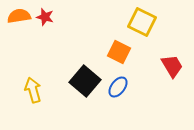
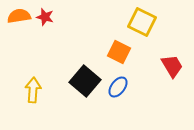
yellow arrow: rotated 20 degrees clockwise
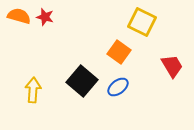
orange semicircle: rotated 25 degrees clockwise
orange square: rotated 10 degrees clockwise
black square: moved 3 px left
blue ellipse: rotated 15 degrees clockwise
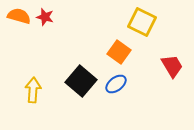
black square: moved 1 px left
blue ellipse: moved 2 px left, 3 px up
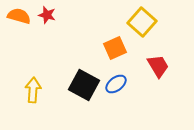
red star: moved 2 px right, 2 px up
yellow square: rotated 16 degrees clockwise
orange square: moved 4 px left, 4 px up; rotated 30 degrees clockwise
red trapezoid: moved 14 px left
black square: moved 3 px right, 4 px down; rotated 12 degrees counterclockwise
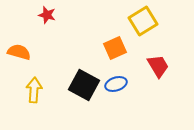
orange semicircle: moved 36 px down
yellow square: moved 1 px right, 1 px up; rotated 16 degrees clockwise
blue ellipse: rotated 20 degrees clockwise
yellow arrow: moved 1 px right
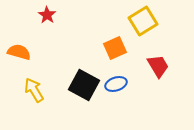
red star: rotated 18 degrees clockwise
yellow arrow: rotated 35 degrees counterclockwise
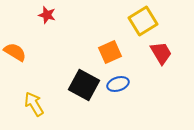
red star: rotated 18 degrees counterclockwise
orange square: moved 5 px left, 4 px down
orange semicircle: moved 4 px left; rotated 15 degrees clockwise
red trapezoid: moved 3 px right, 13 px up
blue ellipse: moved 2 px right
yellow arrow: moved 14 px down
